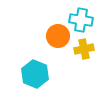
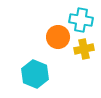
orange circle: moved 1 px down
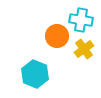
orange circle: moved 1 px left, 1 px up
yellow cross: rotated 24 degrees counterclockwise
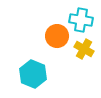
yellow cross: rotated 24 degrees counterclockwise
cyan hexagon: moved 2 px left
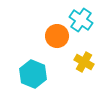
cyan cross: rotated 25 degrees clockwise
yellow cross: moved 13 px down
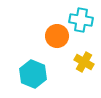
cyan cross: rotated 25 degrees counterclockwise
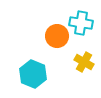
cyan cross: moved 3 px down
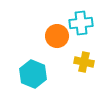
cyan cross: rotated 15 degrees counterclockwise
yellow cross: rotated 18 degrees counterclockwise
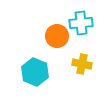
yellow cross: moved 2 px left, 2 px down
cyan hexagon: moved 2 px right, 2 px up
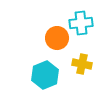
orange circle: moved 2 px down
cyan hexagon: moved 10 px right, 3 px down; rotated 16 degrees clockwise
